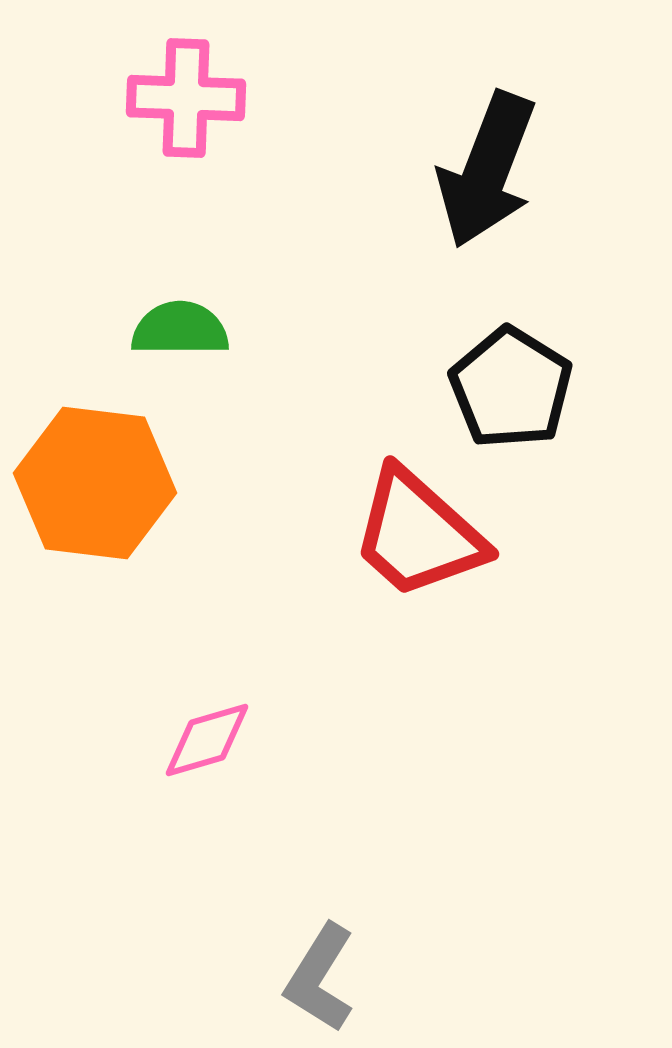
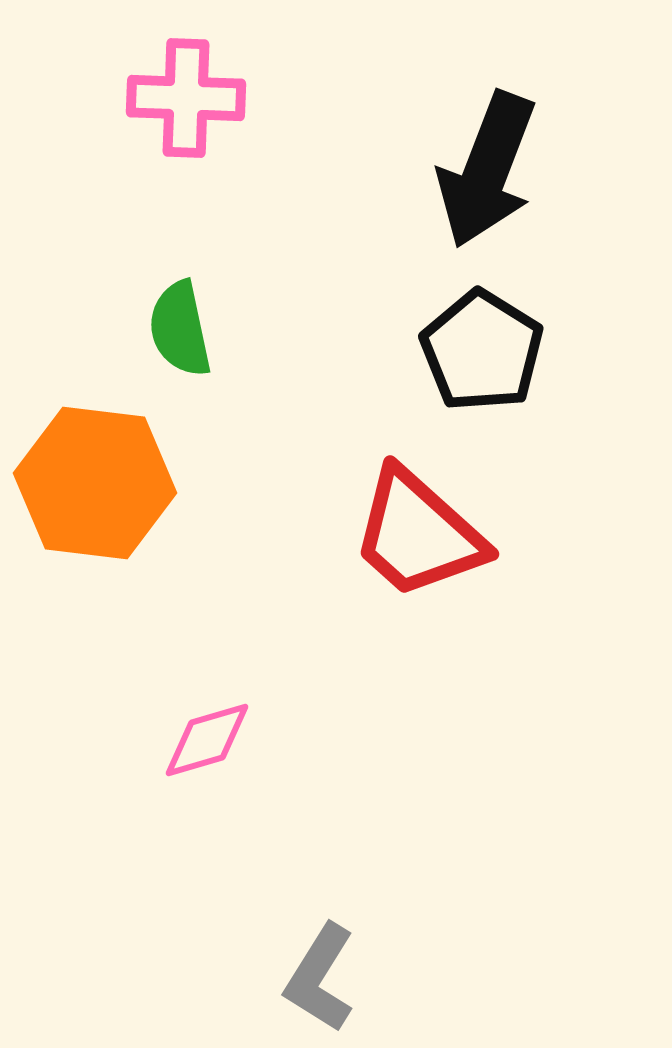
green semicircle: rotated 102 degrees counterclockwise
black pentagon: moved 29 px left, 37 px up
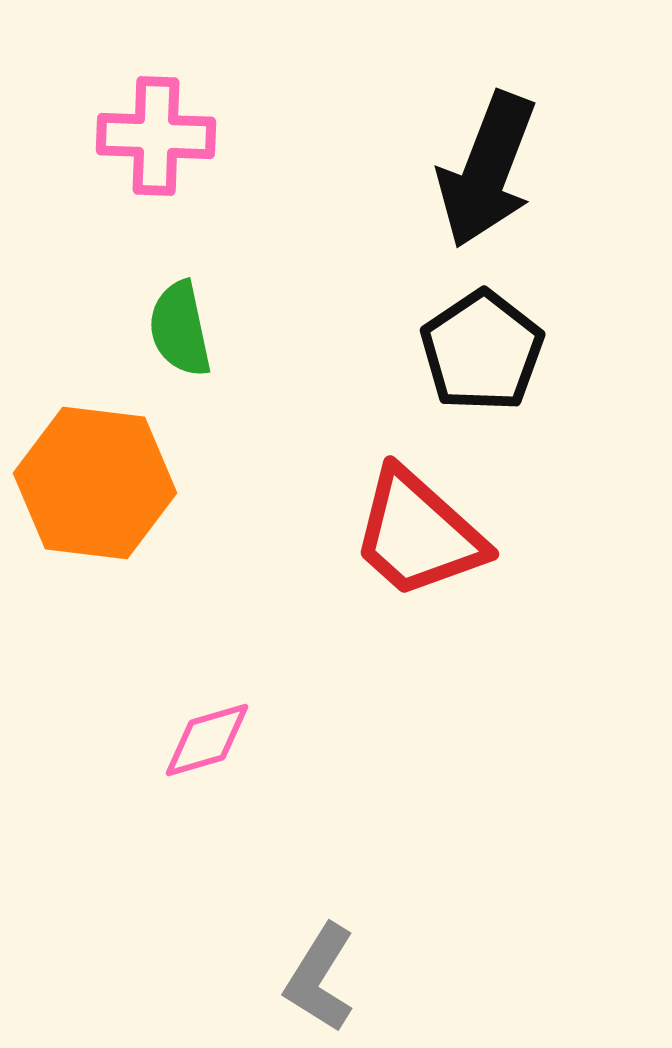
pink cross: moved 30 px left, 38 px down
black pentagon: rotated 6 degrees clockwise
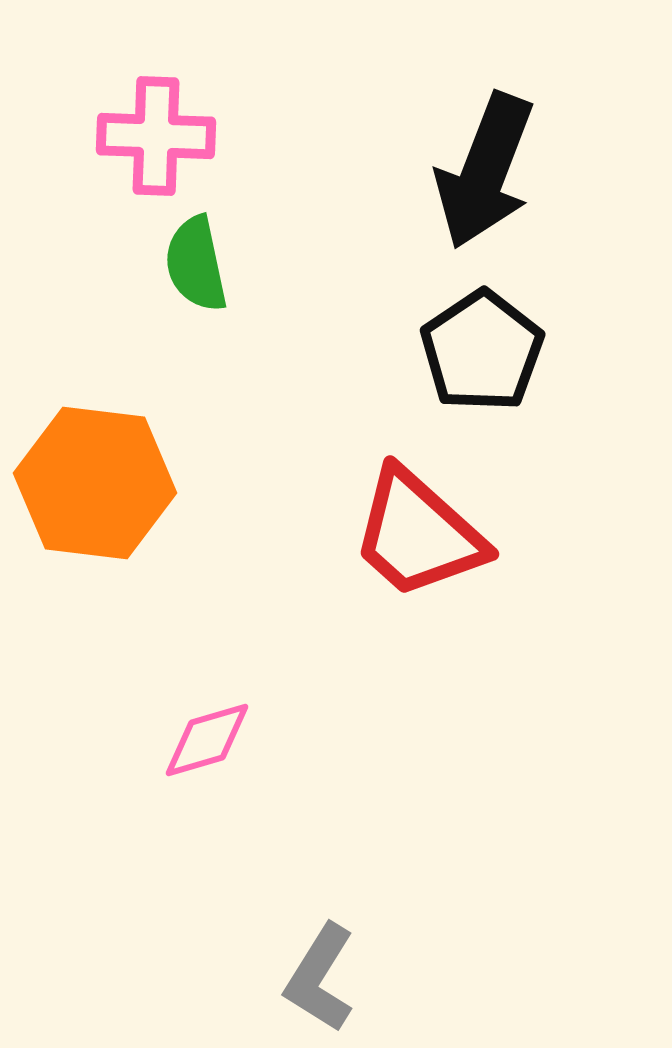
black arrow: moved 2 px left, 1 px down
green semicircle: moved 16 px right, 65 px up
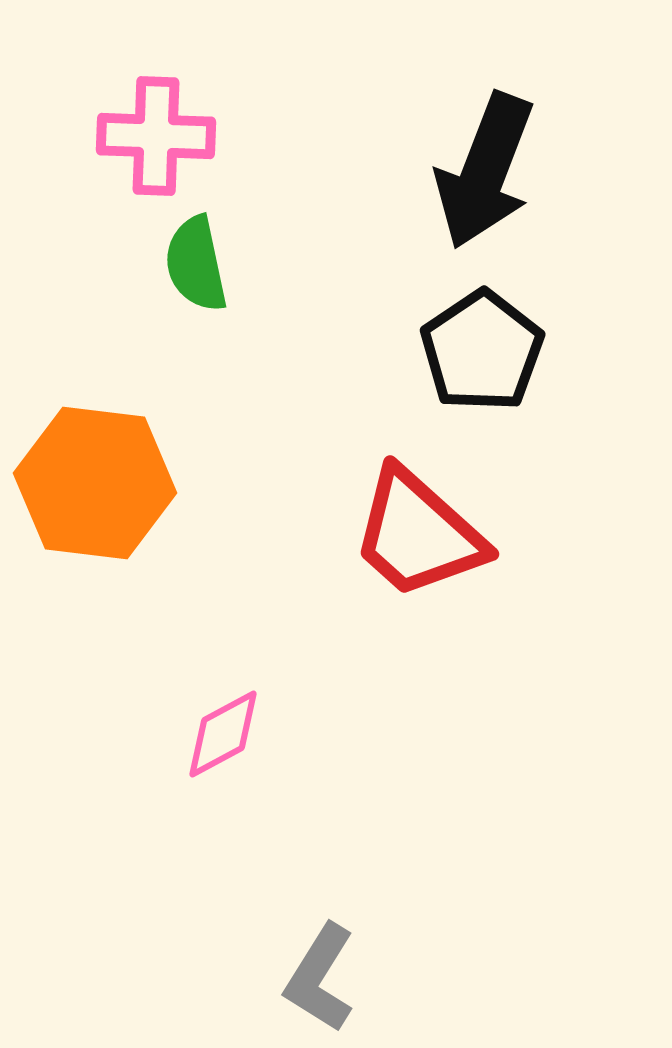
pink diamond: moved 16 px right, 6 px up; rotated 12 degrees counterclockwise
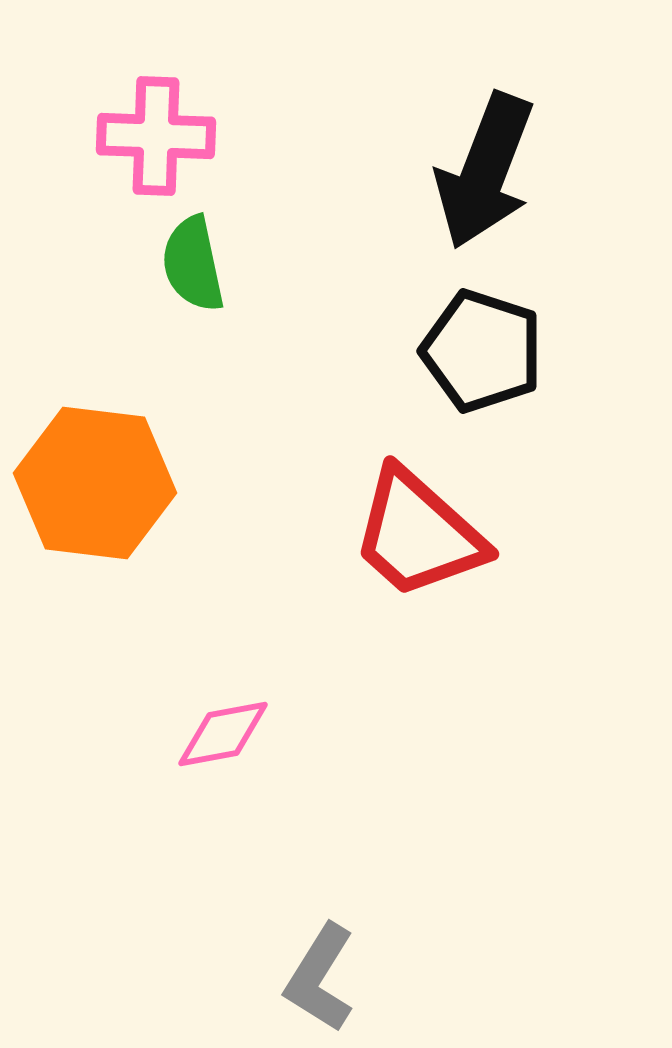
green semicircle: moved 3 px left
black pentagon: rotated 20 degrees counterclockwise
pink diamond: rotated 18 degrees clockwise
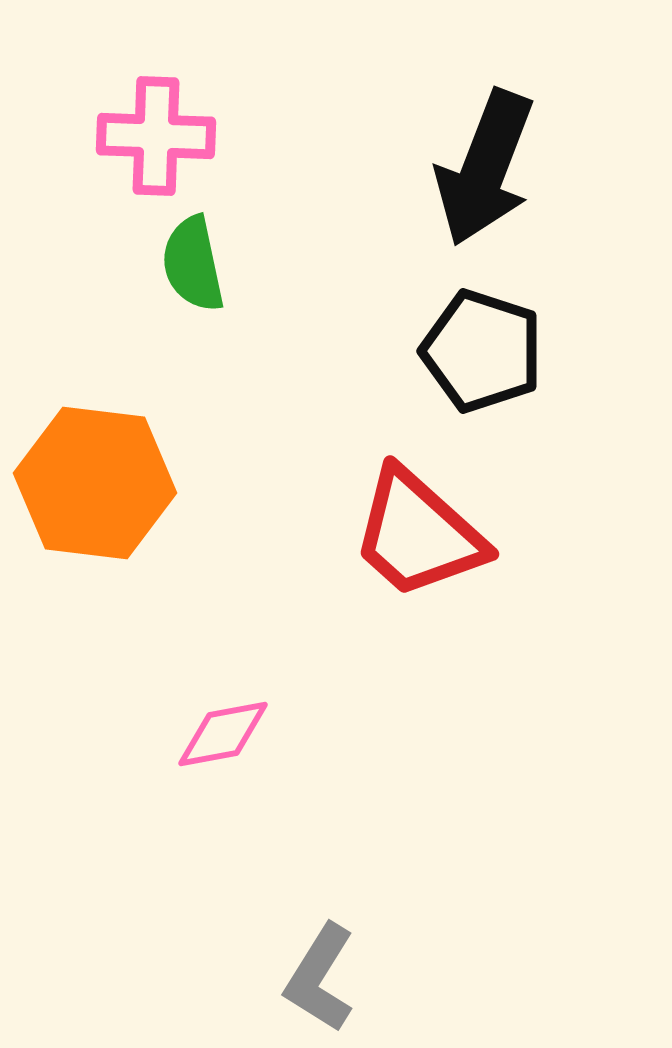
black arrow: moved 3 px up
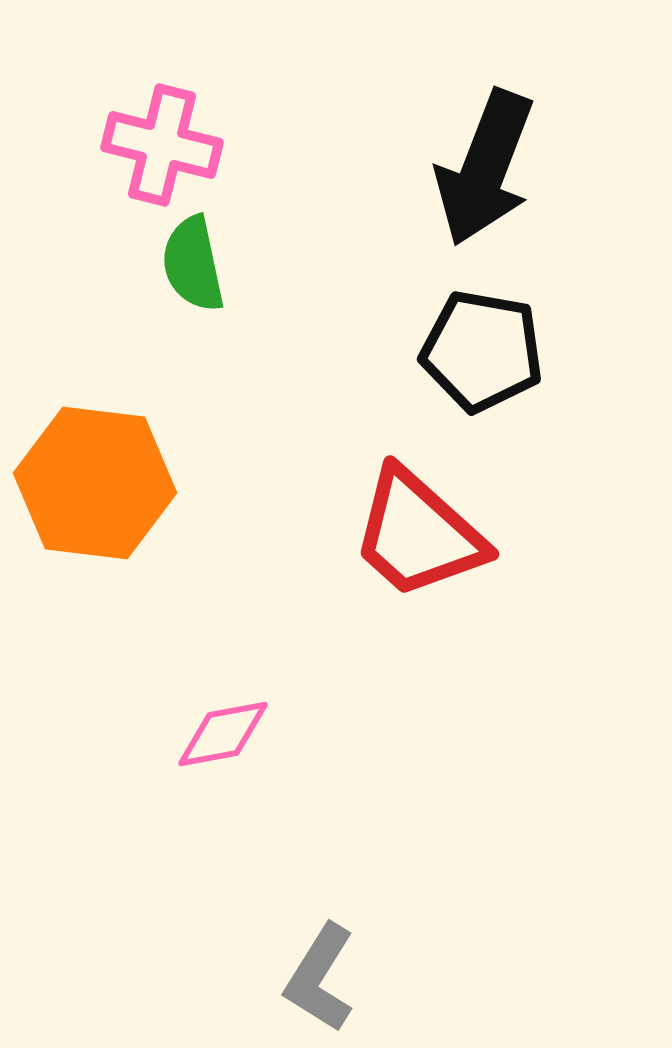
pink cross: moved 6 px right, 9 px down; rotated 12 degrees clockwise
black pentagon: rotated 8 degrees counterclockwise
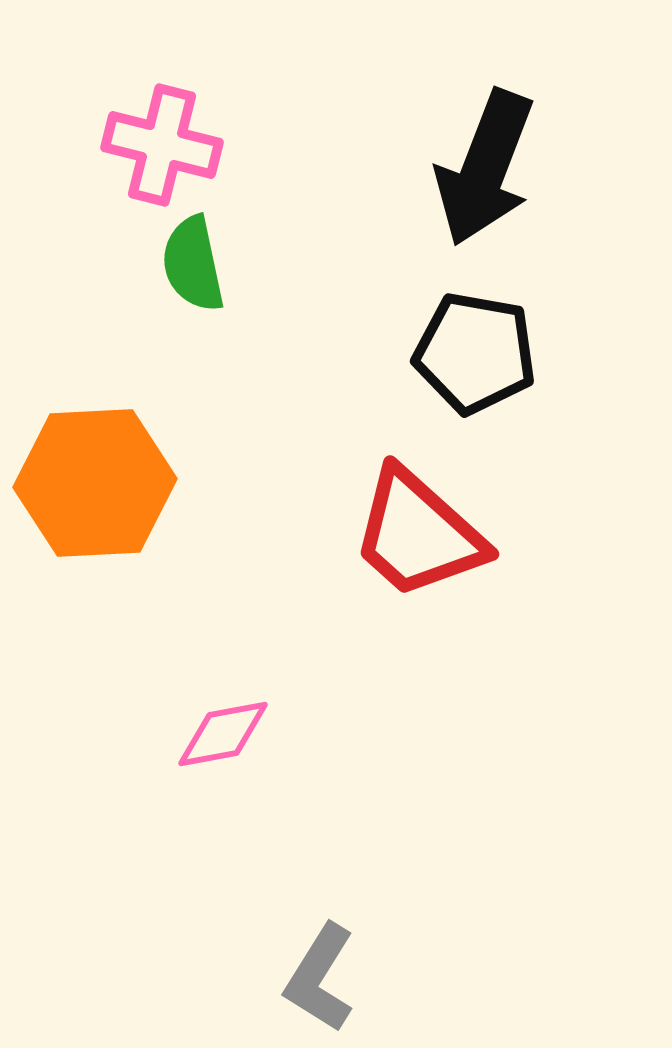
black pentagon: moved 7 px left, 2 px down
orange hexagon: rotated 10 degrees counterclockwise
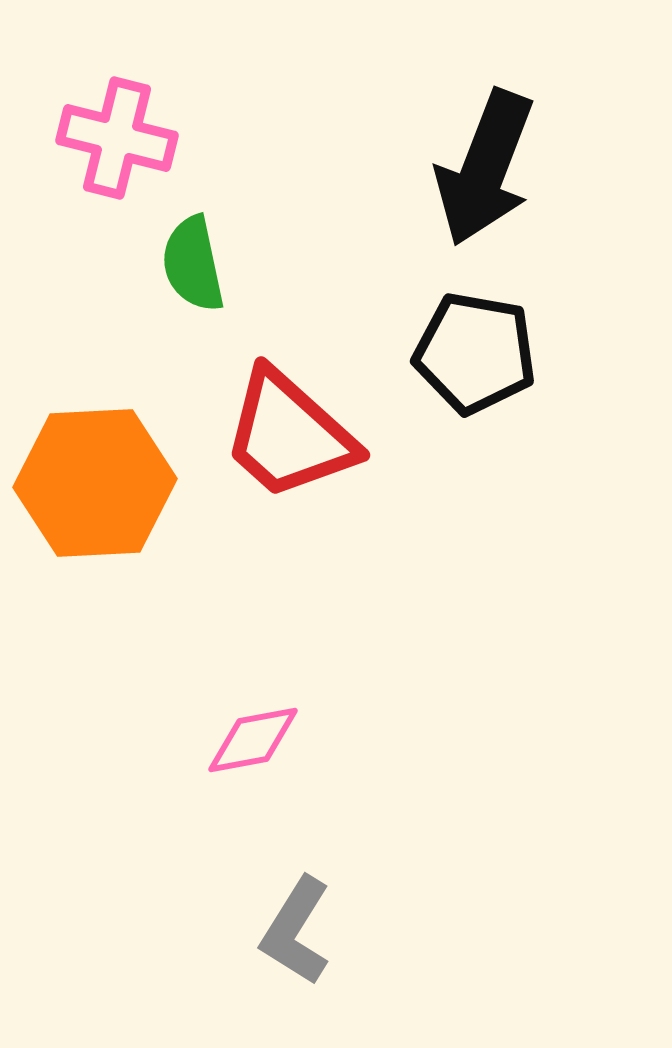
pink cross: moved 45 px left, 7 px up
red trapezoid: moved 129 px left, 99 px up
pink diamond: moved 30 px right, 6 px down
gray L-shape: moved 24 px left, 47 px up
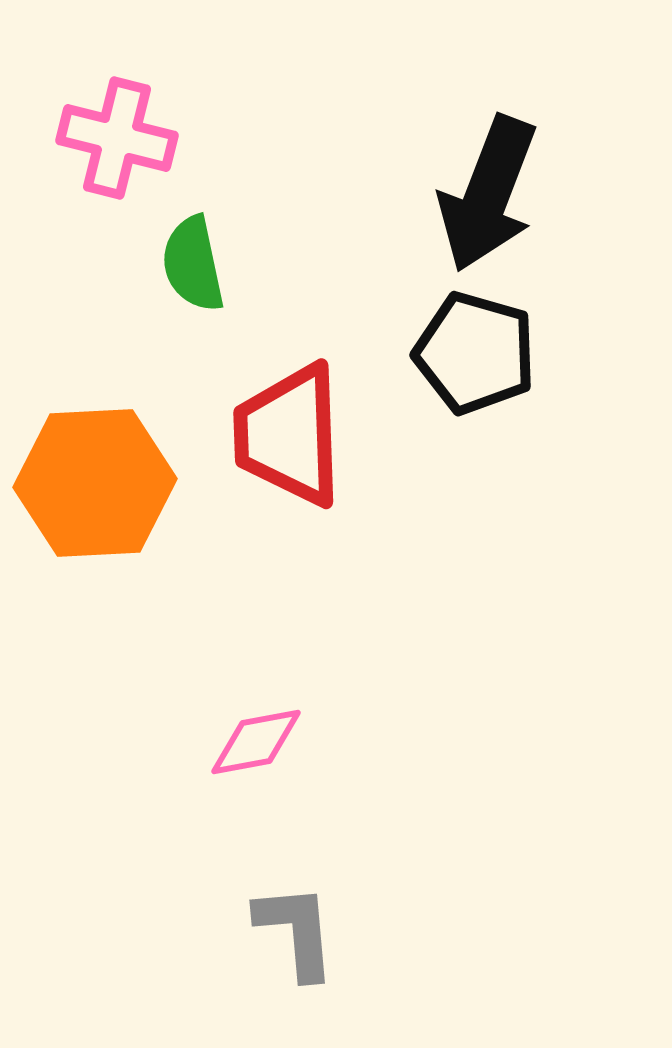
black arrow: moved 3 px right, 26 px down
black pentagon: rotated 6 degrees clockwise
red trapezoid: rotated 46 degrees clockwise
pink diamond: moved 3 px right, 2 px down
gray L-shape: rotated 143 degrees clockwise
